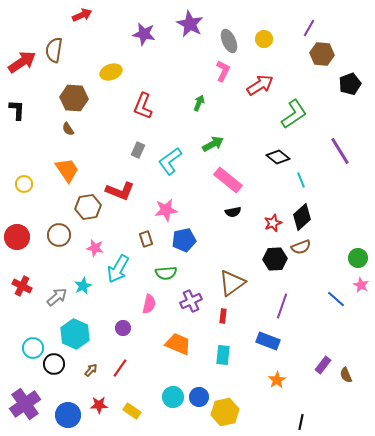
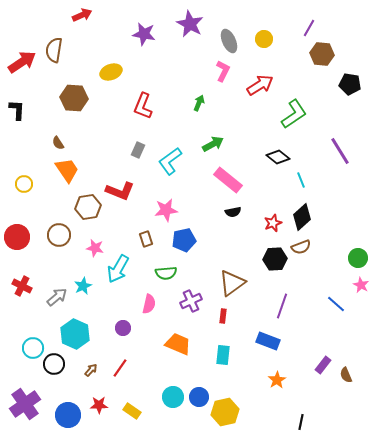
black pentagon at (350, 84): rotated 30 degrees clockwise
brown semicircle at (68, 129): moved 10 px left, 14 px down
blue line at (336, 299): moved 5 px down
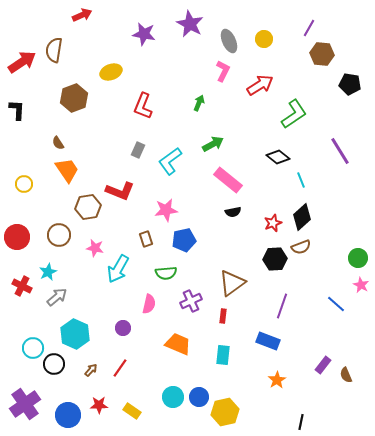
brown hexagon at (74, 98): rotated 24 degrees counterclockwise
cyan star at (83, 286): moved 35 px left, 14 px up
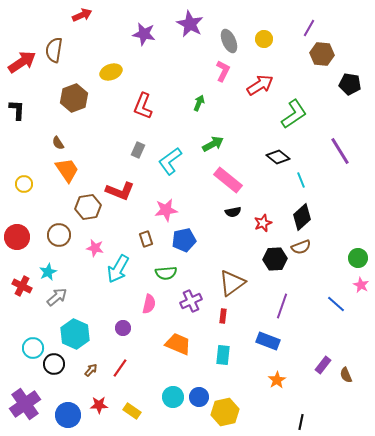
red star at (273, 223): moved 10 px left
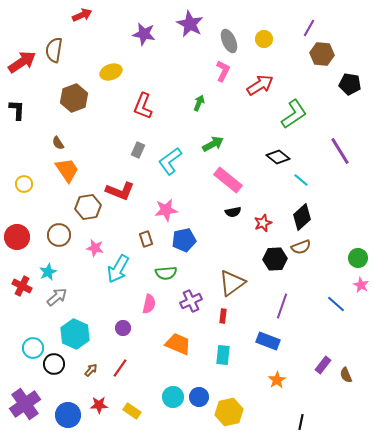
cyan line at (301, 180): rotated 28 degrees counterclockwise
yellow hexagon at (225, 412): moved 4 px right
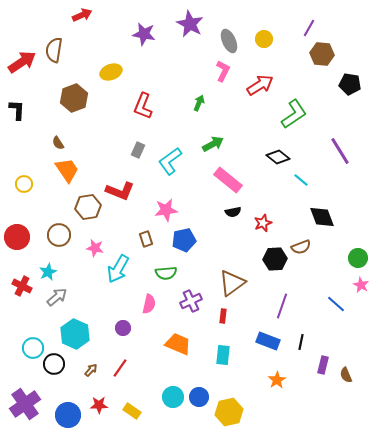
black diamond at (302, 217): moved 20 px right; rotated 68 degrees counterclockwise
purple rectangle at (323, 365): rotated 24 degrees counterclockwise
black line at (301, 422): moved 80 px up
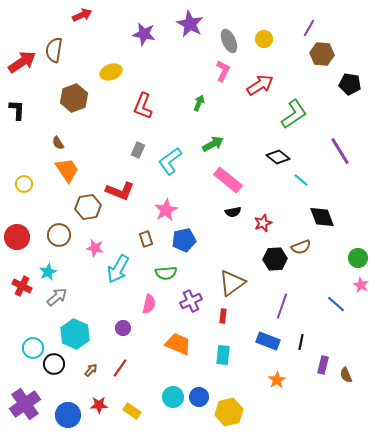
pink star at (166, 210): rotated 20 degrees counterclockwise
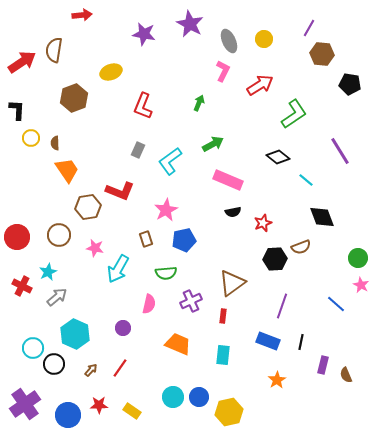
red arrow at (82, 15): rotated 18 degrees clockwise
brown semicircle at (58, 143): moved 3 px left; rotated 32 degrees clockwise
pink rectangle at (228, 180): rotated 16 degrees counterclockwise
cyan line at (301, 180): moved 5 px right
yellow circle at (24, 184): moved 7 px right, 46 px up
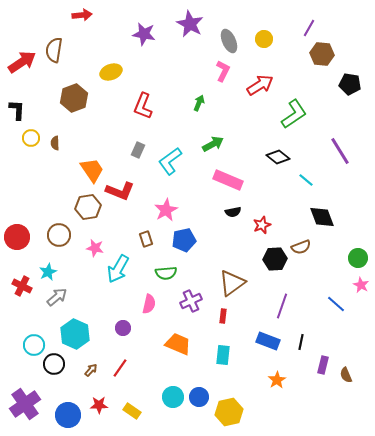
orange trapezoid at (67, 170): moved 25 px right
red star at (263, 223): moved 1 px left, 2 px down
cyan circle at (33, 348): moved 1 px right, 3 px up
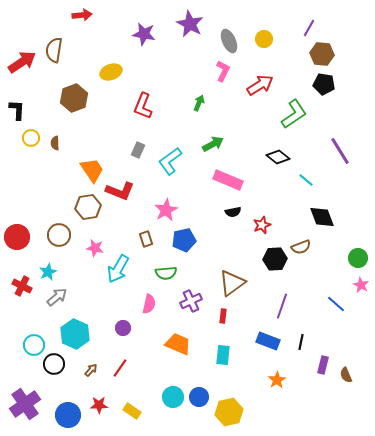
black pentagon at (350, 84): moved 26 px left
